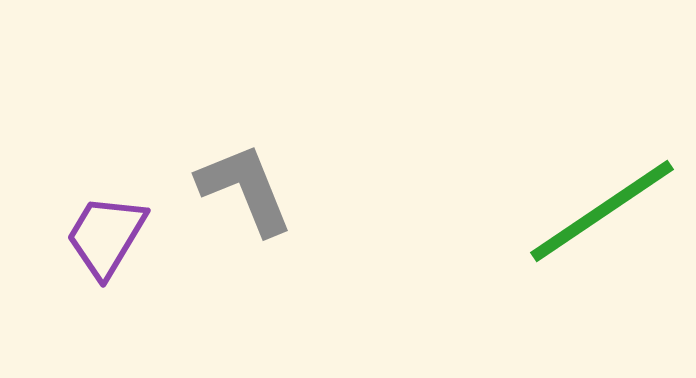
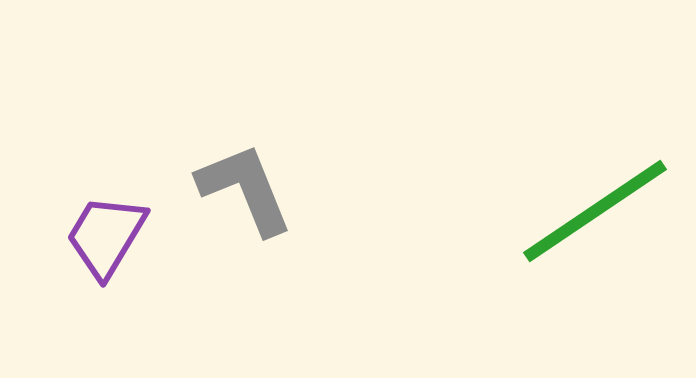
green line: moved 7 px left
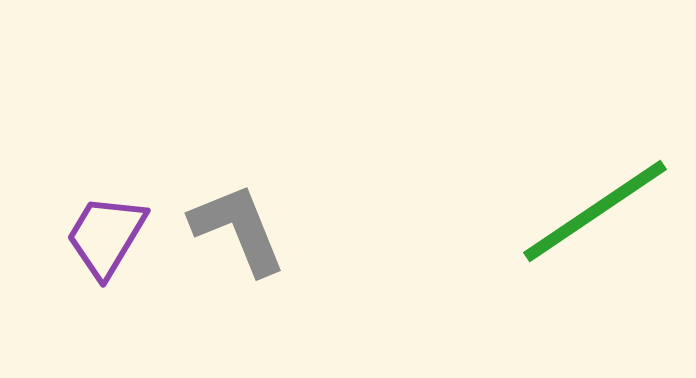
gray L-shape: moved 7 px left, 40 px down
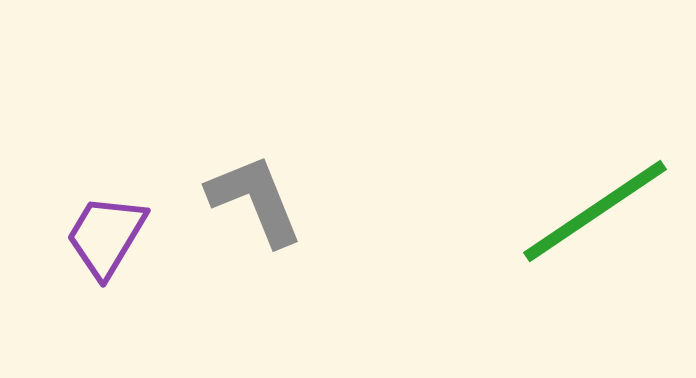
gray L-shape: moved 17 px right, 29 px up
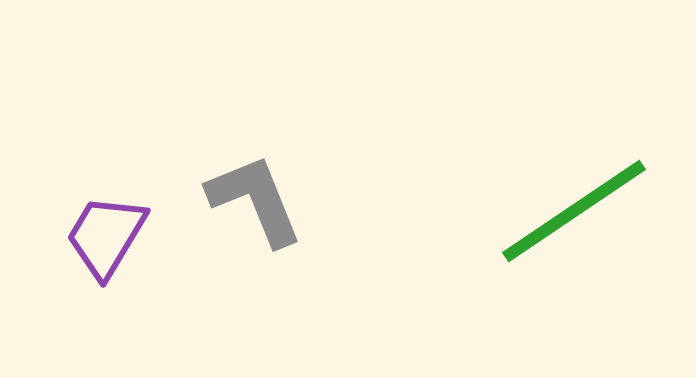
green line: moved 21 px left
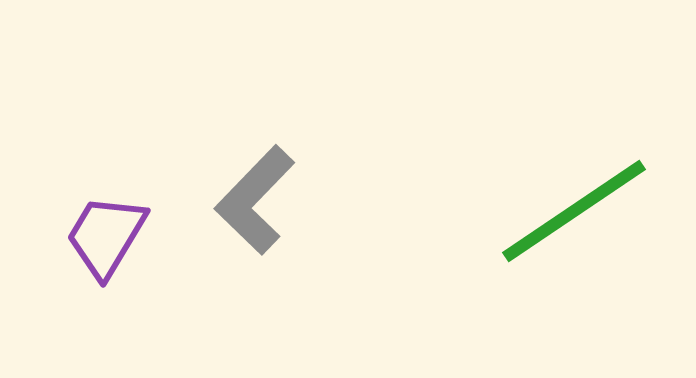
gray L-shape: rotated 114 degrees counterclockwise
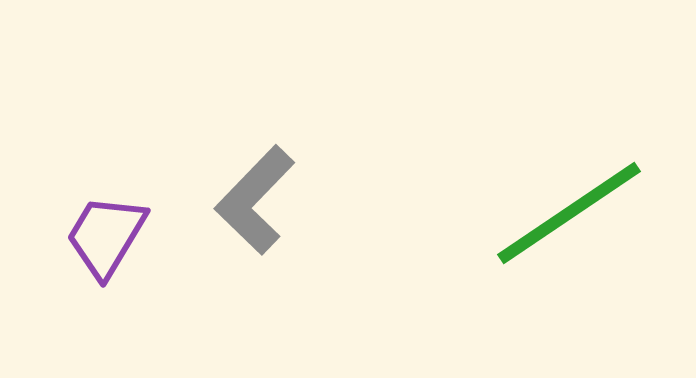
green line: moved 5 px left, 2 px down
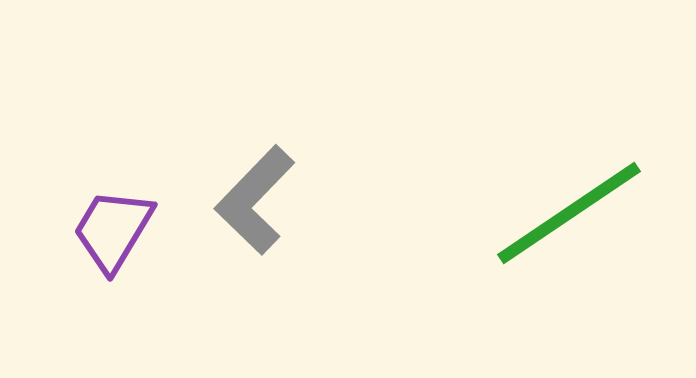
purple trapezoid: moved 7 px right, 6 px up
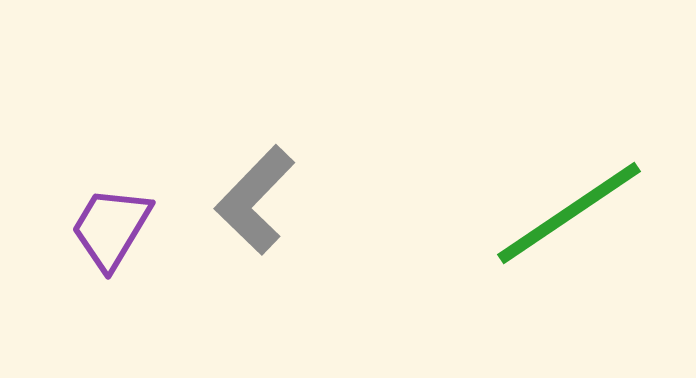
purple trapezoid: moved 2 px left, 2 px up
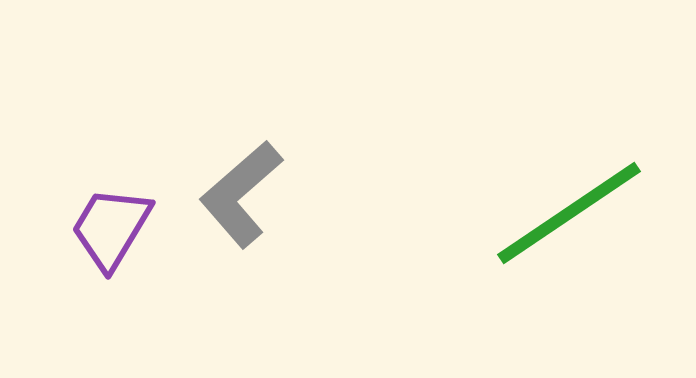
gray L-shape: moved 14 px left, 6 px up; rotated 5 degrees clockwise
